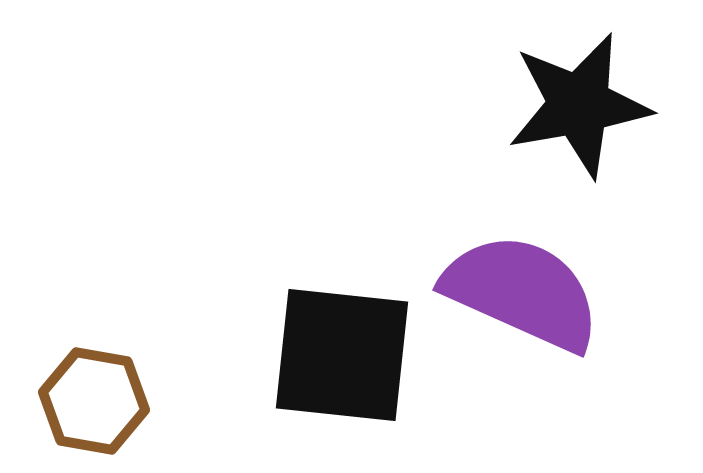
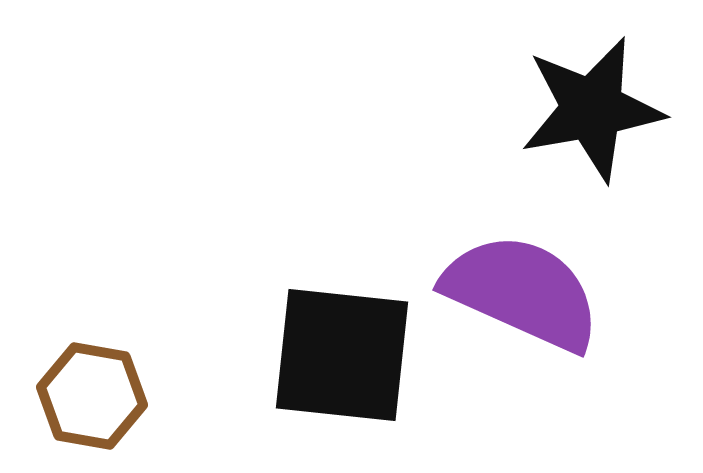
black star: moved 13 px right, 4 px down
brown hexagon: moved 2 px left, 5 px up
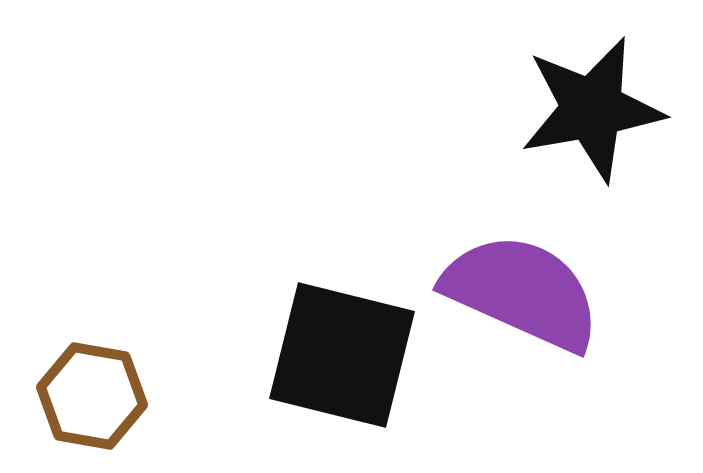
black square: rotated 8 degrees clockwise
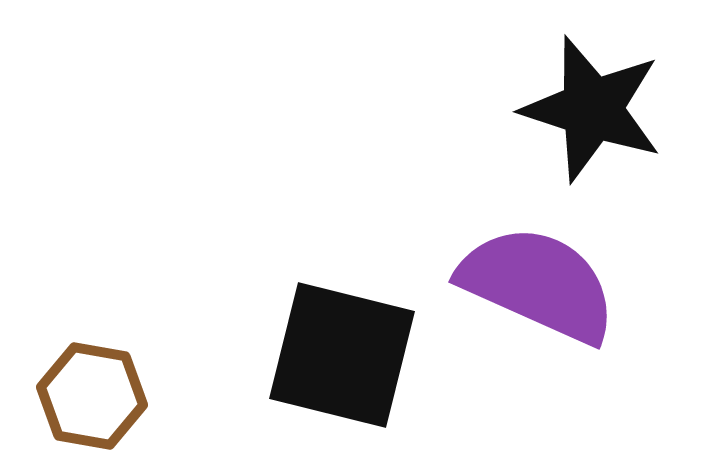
black star: rotated 28 degrees clockwise
purple semicircle: moved 16 px right, 8 px up
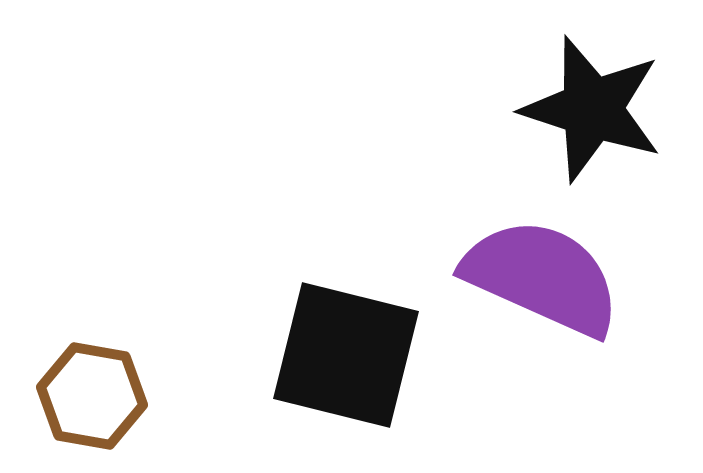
purple semicircle: moved 4 px right, 7 px up
black square: moved 4 px right
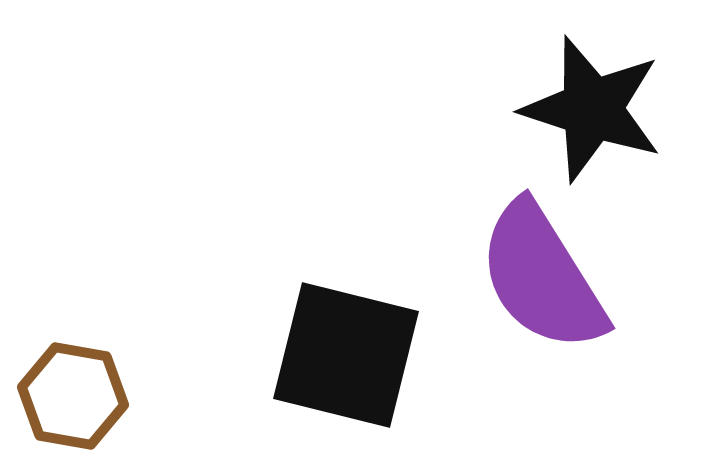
purple semicircle: rotated 146 degrees counterclockwise
brown hexagon: moved 19 px left
